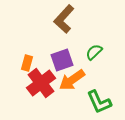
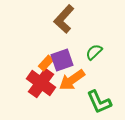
orange rectangle: moved 19 px right; rotated 28 degrees clockwise
red cross: rotated 16 degrees counterclockwise
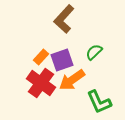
orange rectangle: moved 5 px left, 6 px up
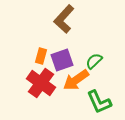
green semicircle: moved 9 px down
orange rectangle: moved 1 px up; rotated 28 degrees counterclockwise
orange arrow: moved 4 px right
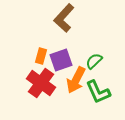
brown L-shape: moved 1 px up
purple square: moved 1 px left
orange arrow: rotated 28 degrees counterclockwise
green L-shape: moved 1 px left, 10 px up
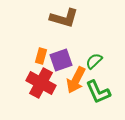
brown L-shape: rotated 116 degrees counterclockwise
red cross: rotated 8 degrees counterclockwise
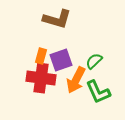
brown L-shape: moved 7 px left, 1 px down
red cross: moved 5 px up; rotated 20 degrees counterclockwise
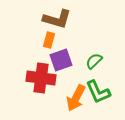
orange rectangle: moved 8 px right, 16 px up
orange arrow: moved 18 px down
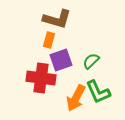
green semicircle: moved 3 px left
